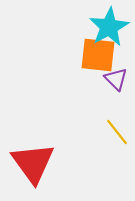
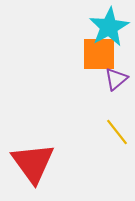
orange square: moved 1 px right, 1 px up; rotated 6 degrees counterclockwise
purple triangle: rotated 35 degrees clockwise
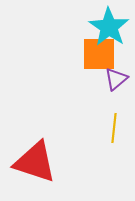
cyan star: rotated 9 degrees counterclockwise
yellow line: moved 3 px left, 4 px up; rotated 44 degrees clockwise
red triangle: moved 2 px right, 1 px up; rotated 36 degrees counterclockwise
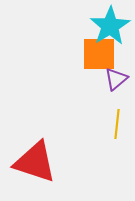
cyan star: moved 1 px right, 1 px up; rotated 6 degrees clockwise
yellow line: moved 3 px right, 4 px up
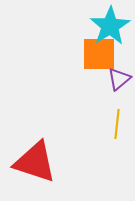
purple triangle: moved 3 px right
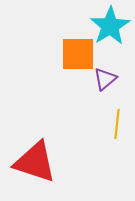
orange square: moved 21 px left
purple triangle: moved 14 px left
